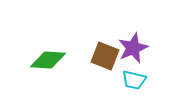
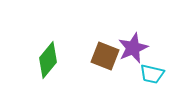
green diamond: rotated 54 degrees counterclockwise
cyan trapezoid: moved 18 px right, 6 px up
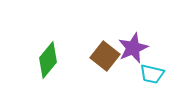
brown square: rotated 16 degrees clockwise
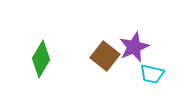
purple star: moved 1 px right, 1 px up
green diamond: moved 7 px left, 1 px up; rotated 9 degrees counterclockwise
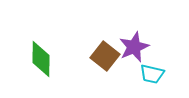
green diamond: rotated 30 degrees counterclockwise
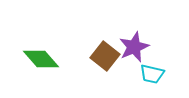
green diamond: rotated 42 degrees counterclockwise
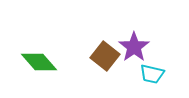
purple star: rotated 12 degrees counterclockwise
green diamond: moved 2 px left, 3 px down
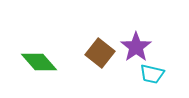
purple star: moved 2 px right
brown square: moved 5 px left, 3 px up
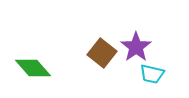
brown square: moved 2 px right
green diamond: moved 6 px left, 6 px down
